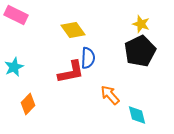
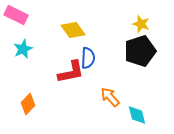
black pentagon: rotated 8 degrees clockwise
cyan star: moved 9 px right, 18 px up
orange arrow: moved 2 px down
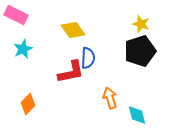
orange arrow: moved 1 px down; rotated 25 degrees clockwise
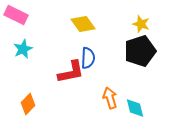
yellow diamond: moved 10 px right, 6 px up
cyan diamond: moved 2 px left, 7 px up
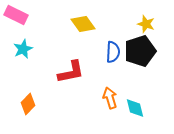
yellow star: moved 5 px right
blue semicircle: moved 25 px right, 6 px up
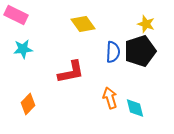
cyan star: rotated 18 degrees clockwise
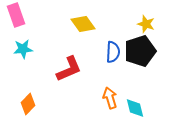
pink rectangle: rotated 45 degrees clockwise
red L-shape: moved 2 px left, 3 px up; rotated 12 degrees counterclockwise
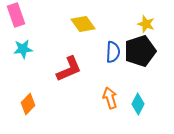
cyan diamond: moved 3 px right, 4 px up; rotated 40 degrees clockwise
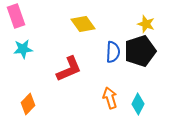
pink rectangle: moved 1 px down
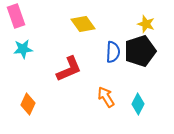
orange arrow: moved 4 px left, 1 px up; rotated 15 degrees counterclockwise
orange diamond: rotated 20 degrees counterclockwise
